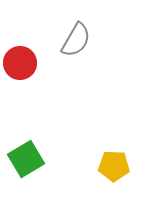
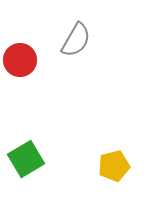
red circle: moved 3 px up
yellow pentagon: rotated 16 degrees counterclockwise
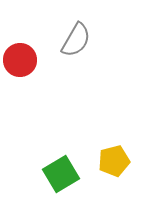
green square: moved 35 px right, 15 px down
yellow pentagon: moved 5 px up
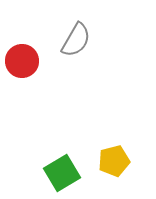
red circle: moved 2 px right, 1 px down
green square: moved 1 px right, 1 px up
